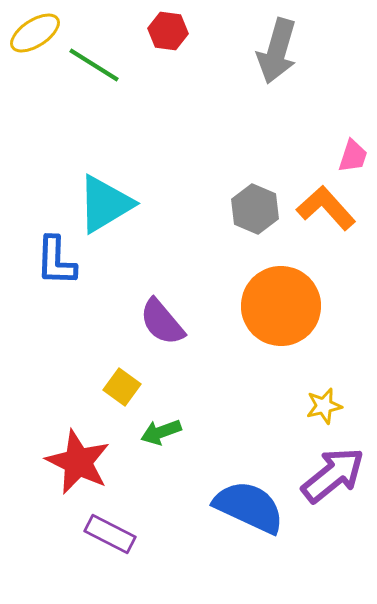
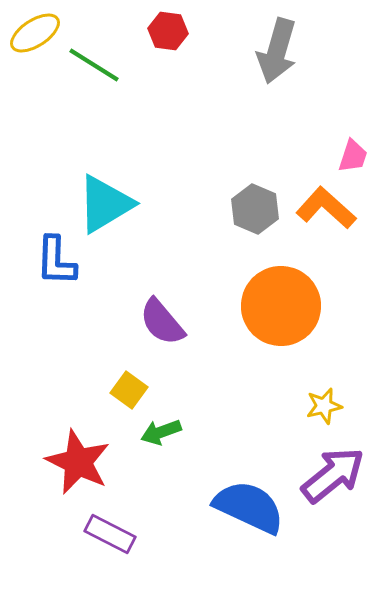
orange L-shape: rotated 6 degrees counterclockwise
yellow square: moved 7 px right, 3 px down
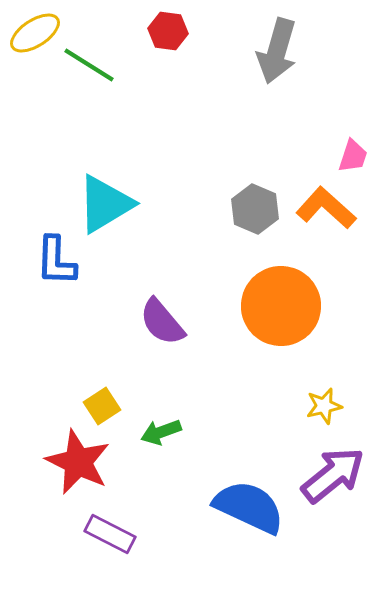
green line: moved 5 px left
yellow square: moved 27 px left, 16 px down; rotated 21 degrees clockwise
